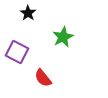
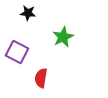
black star: rotated 28 degrees counterclockwise
red semicircle: moved 2 px left; rotated 48 degrees clockwise
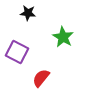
green star: rotated 15 degrees counterclockwise
red semicircle: rotated 30 degrees clockwise
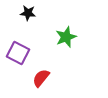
green star: moved 3 px right; rotated 20 degrees clockwise
purple square: moved 1 px right, 1 px down
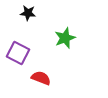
green star: moved 1 px left, 1 px down
red semicircle: rotated 72 degrees clockwise
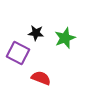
black star: moved 8 px right, 20 px down
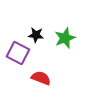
black star: moved 2 px down
